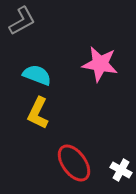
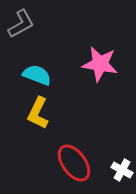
gray L-shape: moved 1 px left, 3 px down
white cross: moved 1 px right
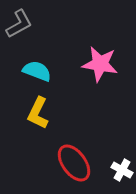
gray L-shape: moved 2 px left
cyan semicircle: moved 4 px up
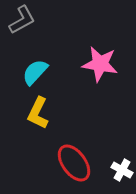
gray L-shape: moved 3 px right, 4 px up
cyan semicircle: moved 2 px left, 1 px down; rotated 68 degrees counterclockwise
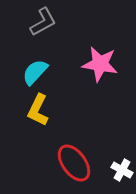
gray L-shape: moved 21 px right, 2 px down
yellow L-shape: moved 3 px up
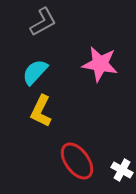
yellow L-shape: moved 3 px right, 1 px down
red ellipse: moved 3 px right, 2 px up
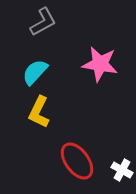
yellow L-shape: moved 2 px left, 1 px down
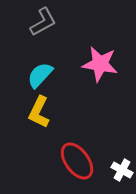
cyan semicircle: moved 5 px right, 3 px down
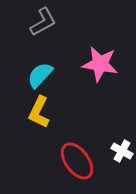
white cross: moved 19 px up
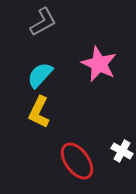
pink star: moved 1 px left; rotated 15 degrees clockwise
